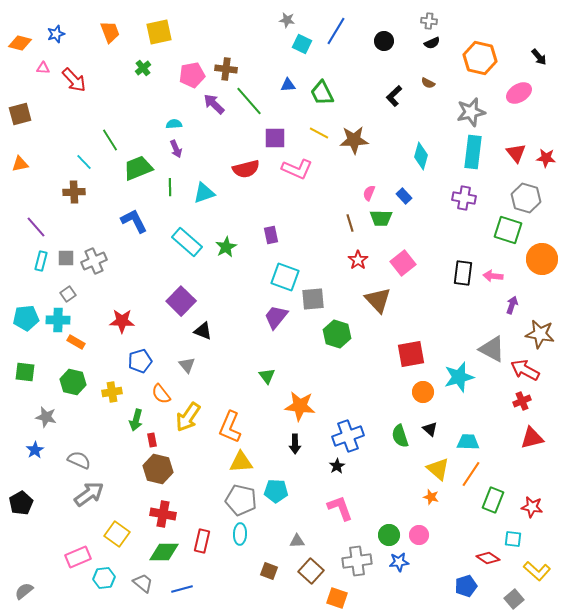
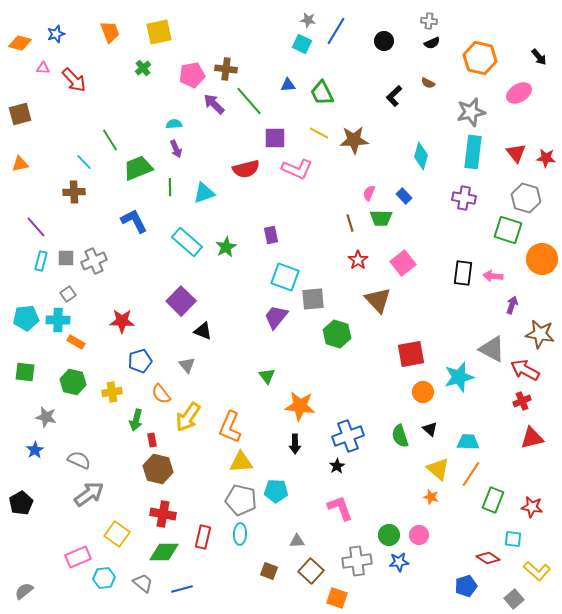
gray star at (287, 20): moved 21 px right
red rectangle at (202, 541): moved 1 px right, 4 px up
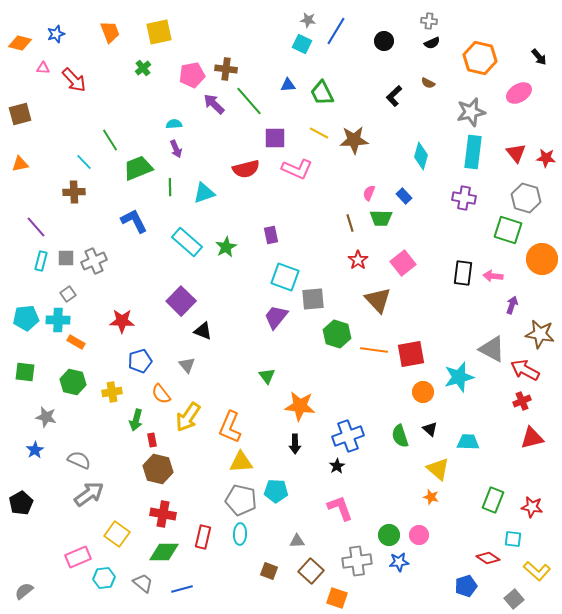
orange line at (471, 474): moved 97 px left, 124 px up; rotated 64 degrees clockwise
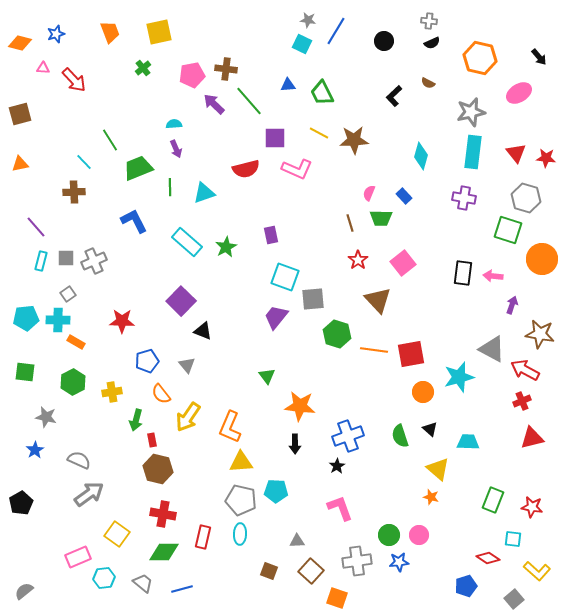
blue pentagon at (140, 361): moved 7 px right
green hexagon at (73, 382): rotated 20 degrees clockwise
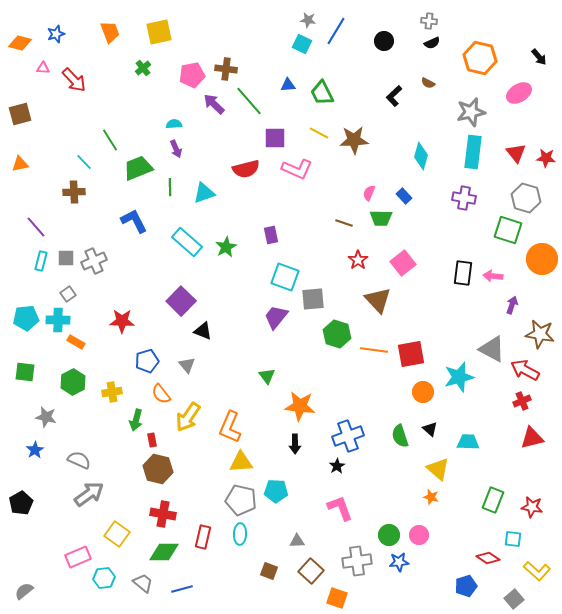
brown line at (350, 223): moved 6 px left; rotated 54 degrees counterclockwise
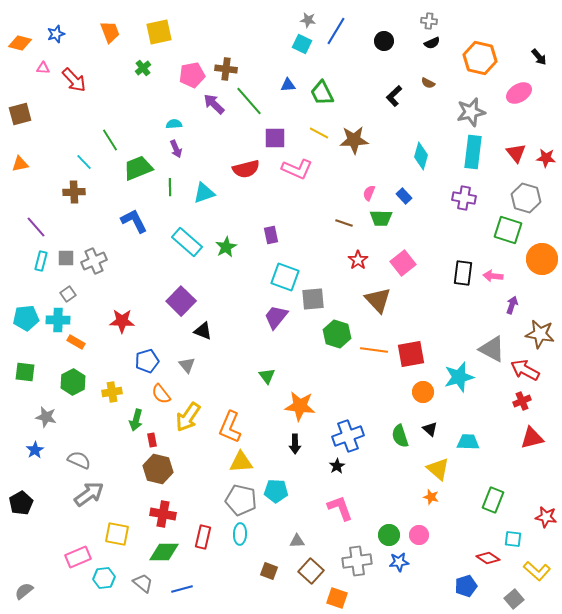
red star at (532, 507): moved 14 px right, 10 px down
yellow square at (117, 534): rotated 25 degrees counterclockwise
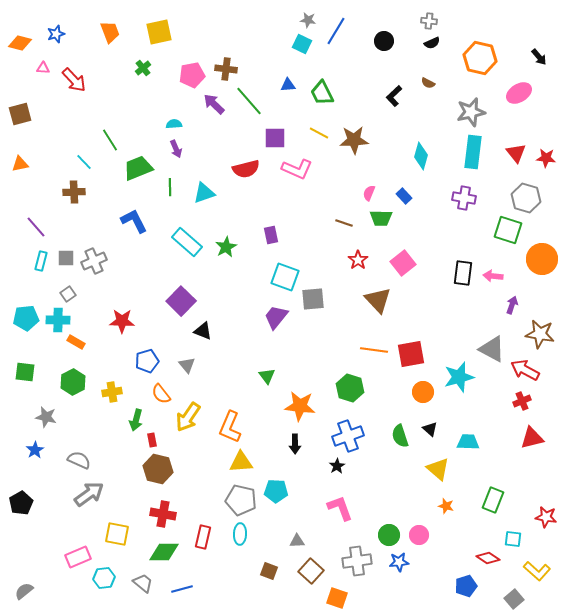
green hexagon at (337, 334): moved 13 px right, 54 px down
orange star at (431, 497): moved 15 px right, 9 px down
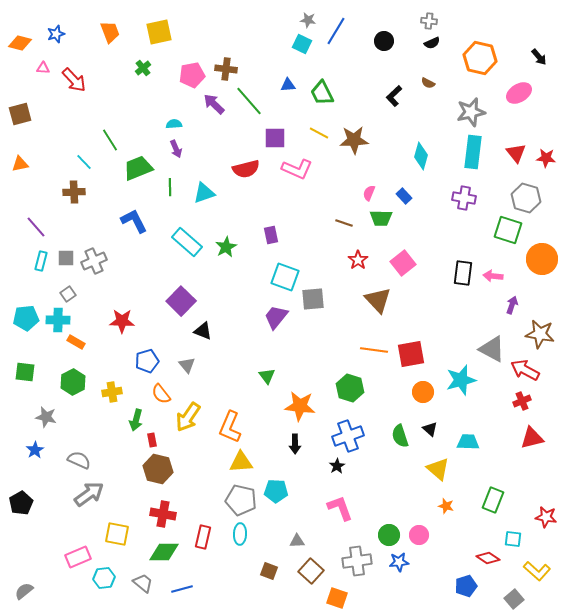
cyan star at (459, 377): moved 2 px right, 3 px down
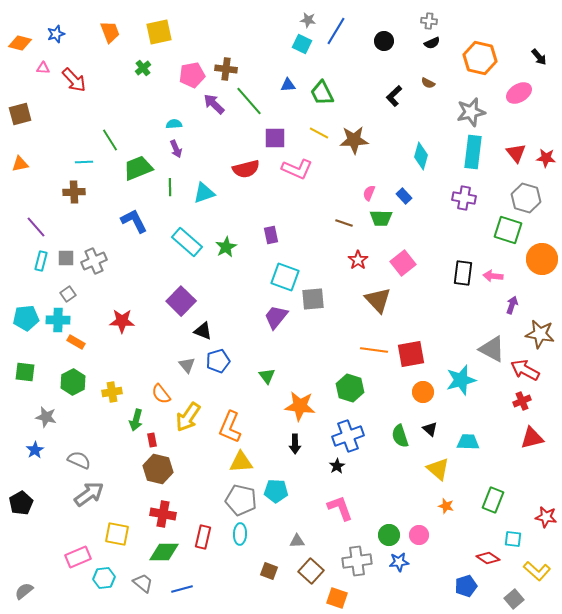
cyan line at (84, 162): rotated 48 degrees counterclockwise
blue pentagon at (147, 361): moved 71 px right
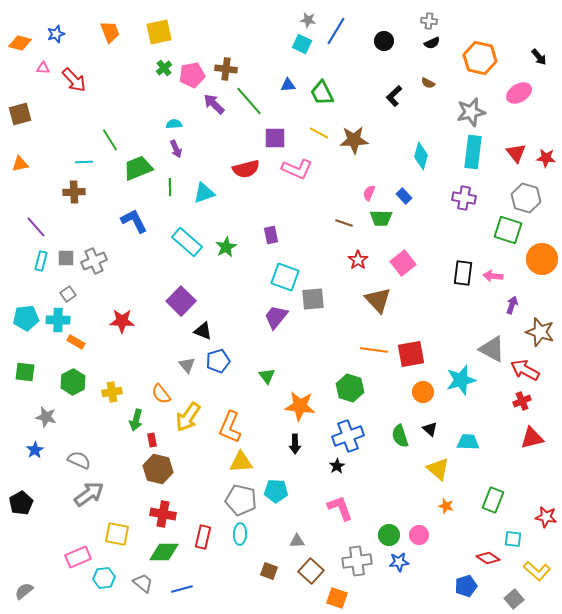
green cross at (143, 68): moved 21 px right
brown star at (540, 334): moved 2 px up; rotated 8 degrees clockwise
